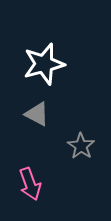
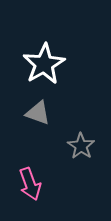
white star: rotated 15 degrees counterclockwise
gray triangle: moved 1 px right, 1 px up; rotated 8 degrees counterclockwise
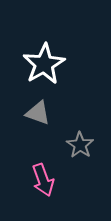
gray star: moved 1 px left, 1 px up
pink arrow: moved 13 px right, 4 px up
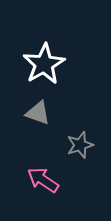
gray star: rotated 20 degrees clockwise
pink arrow: rotated 144 degrees clockwise
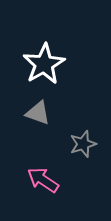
gray star: moved 3 px right, 1 px up
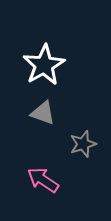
white star: moved 1 px down
gray triangle: moved 5 px right
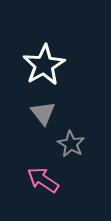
gray triangle: rotated 32 degrees clockwise
gray star: moved 12 px left; rotated 24 degrees counterclockwise
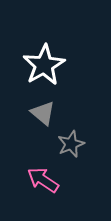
gray triangle: rotated 12 degrees counterclockwise
gray star: rotated 20 degrees clockwise
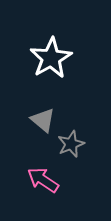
white star: moved 7 px right, 7 px up
gray triangle: moved 7 px down
